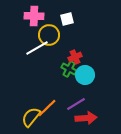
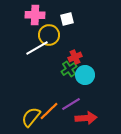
pink cross: moved 1 px right, 1 px up
green cross: rotated 28 degrees clockwise
purple line: moved 5 px left
orange line: moved 2 px right, 3 px down
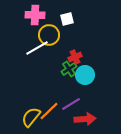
red arrow: moved 1 px left, 1 px down
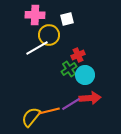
red cross: moved 3 px right, 2 px up
orange line: rotated 30 degrees clockwise
red arrow: moved 5 px right, 21 px up
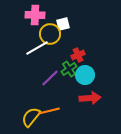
white square: moved 4 px left, 5 px down
yellow circle: moved 1 px right, 1 px up
purple line: moved 21 px left, 26 px up; rotated 12 degrees counterclockwise
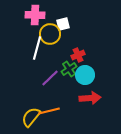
white line: rotated 45 degrees counterclockwise
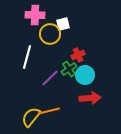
white line: moved 10 px left, 9 px down
